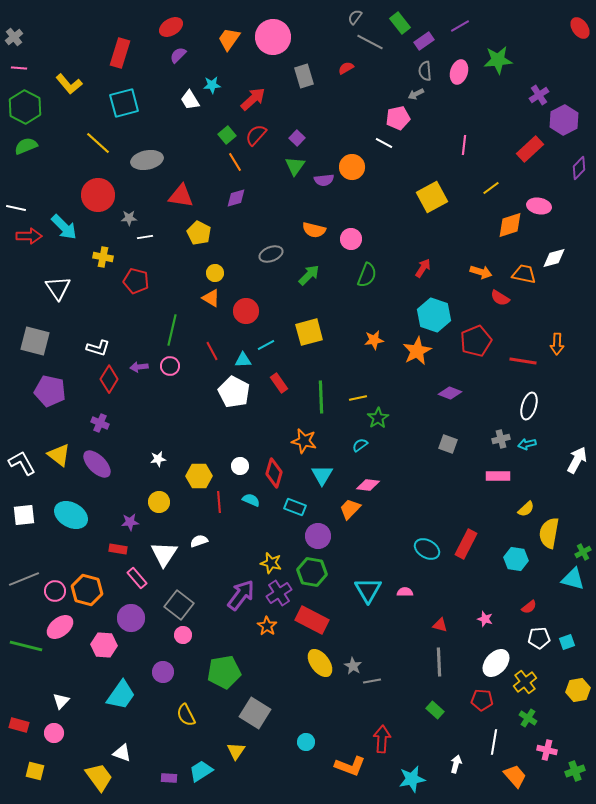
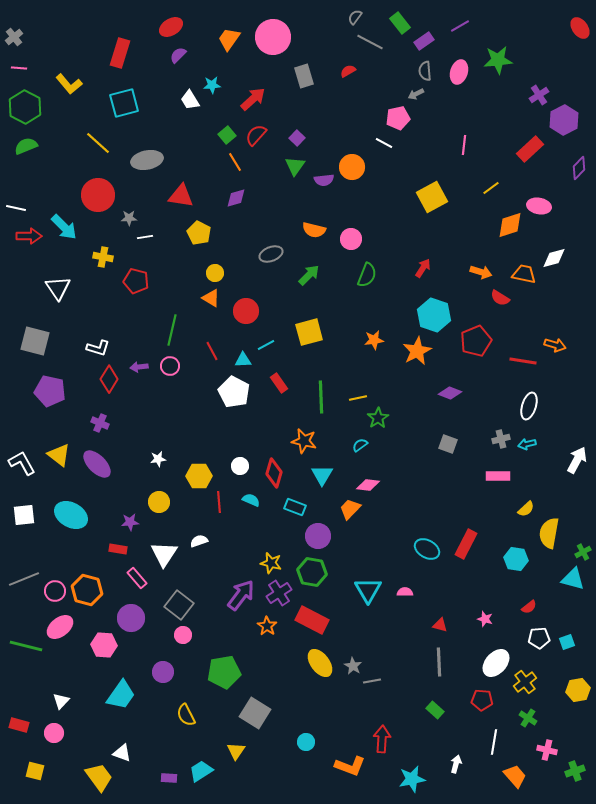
red semicircle at (346, 68): moved 2 px right, 3 px down
orange arrow at (557, 344): moved 2 px left, 1 px down; rotated 75 degrees counterclockwise
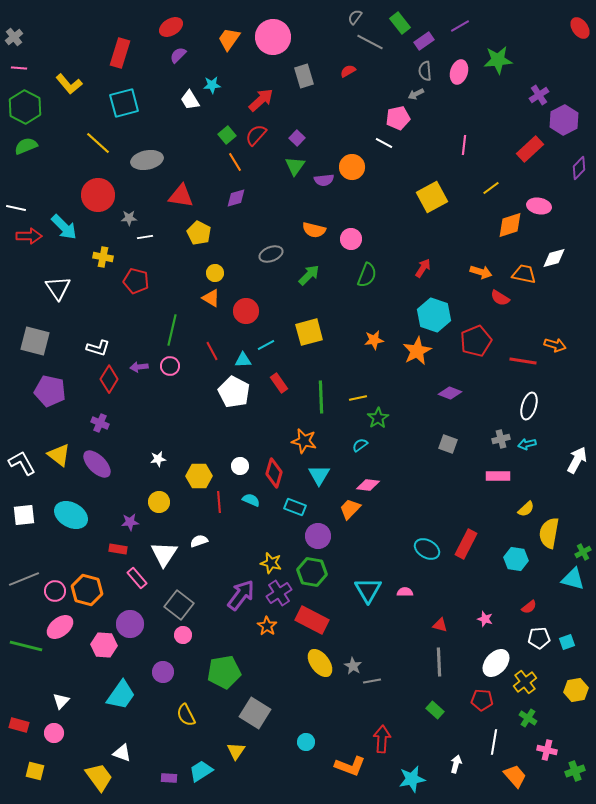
red arrow at (253, 99): moved 8 px right, 1 px down
cyan triangle at (322, 475): moved 3 px left
purple circle at (131, 618): moved 1 px left, 6 px down
yellow hexagon at (578, 690): moved 2 px left
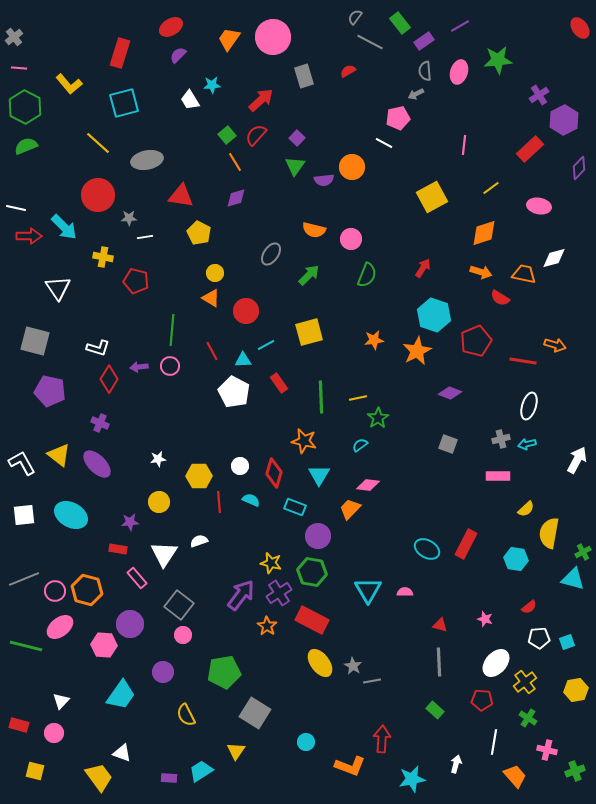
orange diamond at (510, 225): moved 26 px left, 8 px down
gray ellipse at (271, 254): rotated 35 degrees counterclockwise
green line at (172, 330): rotated 8 degrees counterclockwise
